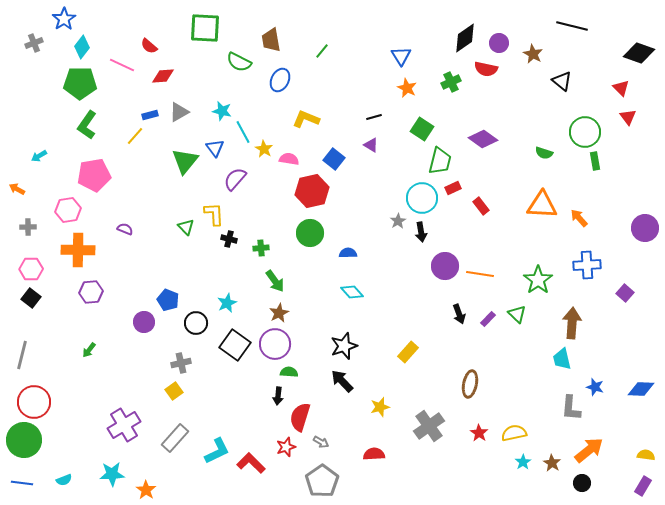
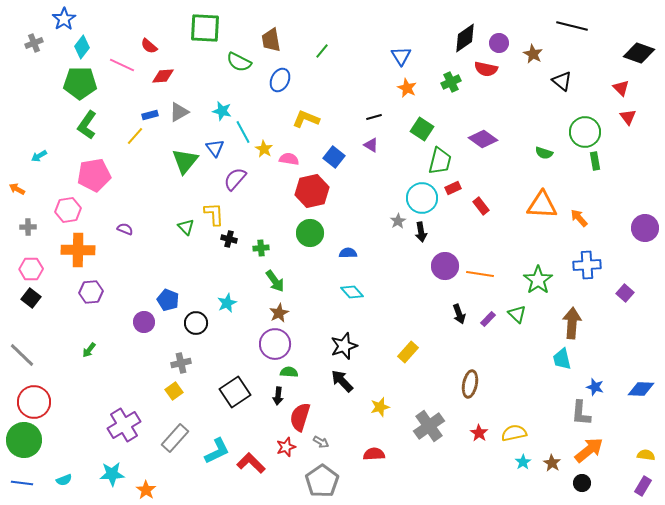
blue square at (334, 159): moved 2 px up
black square at (235, 345): moved 47 px down; rotated 20 degrees clockwise
gray line at (22, 355): rotated 60 degrees counterclockwise
gray L-shape at (571, 408): moved 10 px right, 5 px down
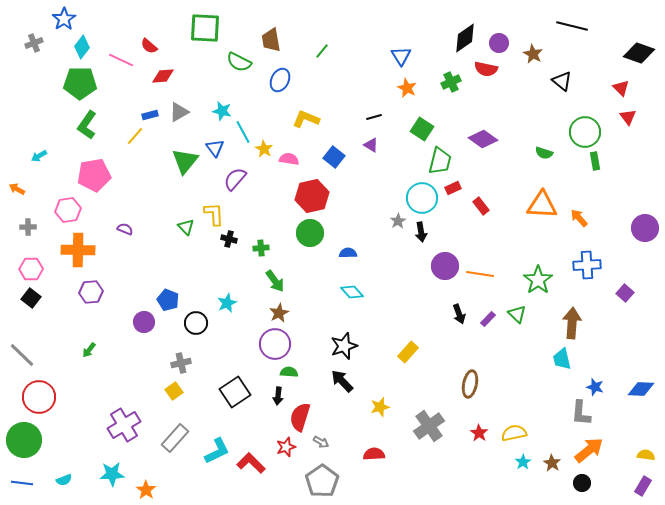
pink line at (122, 65): moved 1 px left, 5 px up
red hexagon at (312, 191): moved 5 px down
red circle at (34, 402): moved 5 px right, 5 px up
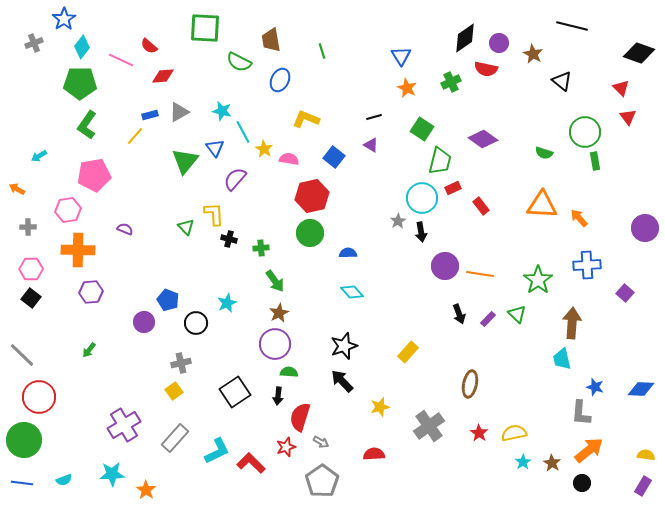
green line at (322, 51): rotated 56 degrees counterclockwise
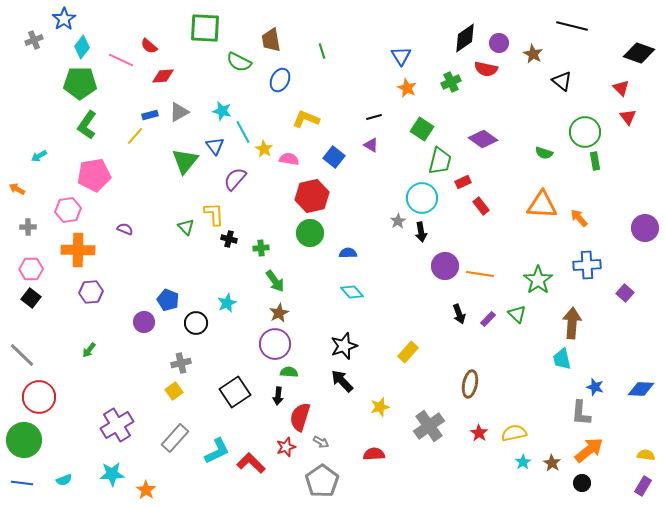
gray cross at (34, 43): moved 3 px up
blue triangle at (215, 148): moved 2 px up
red rectangle at (453, 188): moved 10 px right, 6 px up
purple cross at (124, 425): moved 7 px left
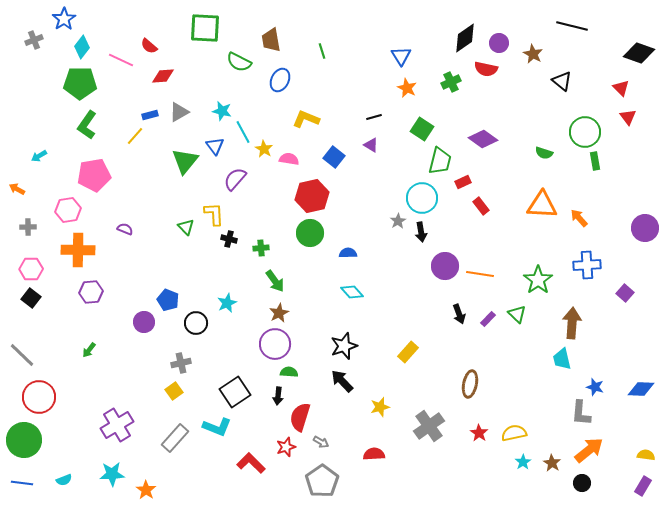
cyan L-shape at (217, 451): moved 24 px up; rotated 48 degrees clockwise
